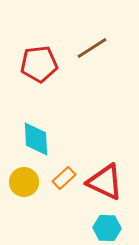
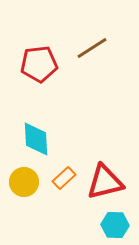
red triangle: rotated 39 degrees counterclockwise
cyan hexagon: moved 8 px right, 3 px up
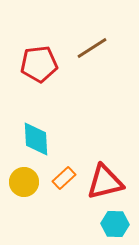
cyan hexagon: moved 1 px up
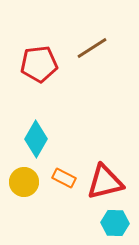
cyan diamond: rotated 33 degrees clockwise
orange rectangle: rotated 70 degrees clockwise
cyan hexagon: moved 1 px up
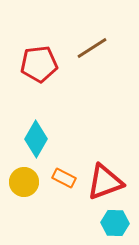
red triangle: rotated 6 degrees counterclockwise
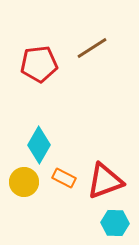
cyan diamond: moved 3 px right, 6 px down
red triangle: moved 1 px up
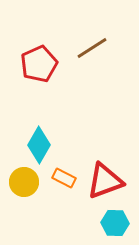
red pentagon: rotated 18 degrees counterclockwise
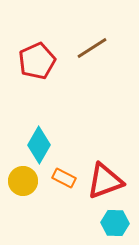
red pentagon: moved 2 px left, 3 px up
yellow circle: moved 1 px left, 1 px up
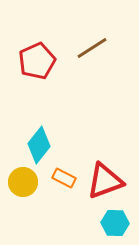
cyan diamond: rotated 9 degrees clockwise
yellow circle: moved 1 px down
